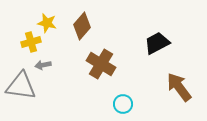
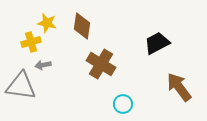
brown diamond: rotated 32 degrees counterclockwise
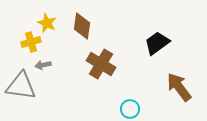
yellow star: rotated 12 degrees clockwise
black trapezoid: rotated 8 degrees counterclockwise
cyan circle: moved 7 px right, 5 px down
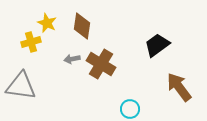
black trapezoid: moved 2 px down
gray arrow: moved 29 px right, 6 px up
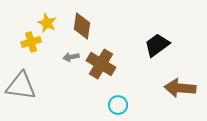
gray arrow: moved 1 px left, 2 px up
brown arrow: moved 1 px right, 1 px down; rotated 48 degrees counterclockwise
cyan circle: moved 12 px left, 4 px up
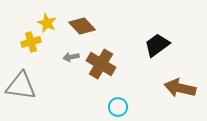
brown diamond: rotated 52 degrees counterclockwise
brown arrow: rotated 8 degrees clockwise
cyan circle: moved 2 px down
